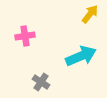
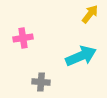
pink cross: moved 2 px left, 2 px down
gray cross: rotated 30 degrees counterclockwise
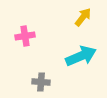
yellow arrow: moved 7 px left, 3 px down
pink cross: moved 2 px right, 2 px up
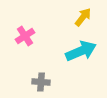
pink cross: rotated 24 degrees counterclockwise
cyan arrow: moved 5 px up
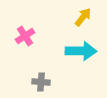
cyan arrow: rotated 24 degrees clockwise
